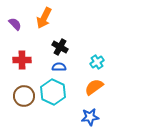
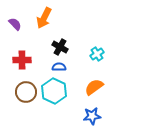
cyan cross: moved 8 px up
cyan hexagon: moved 1 px right, 1 px up
brown circle: moved 2 px right, 4 px up
blue star: moved 2 px right, 1 px up
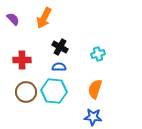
purple semicircle: moved 2 px left, 5 px up
cyan cross: moved 1 px right; rotated 16 degrees clockwise
orange semicircle: moved 1 px right, 2 px down; rotated 36 degrees counterclockwise
cyan hexagon: rotated 20 degrees counterclockwise
blue star: moved 1 px right, 1 px down; rotated 12 degrees clockwise
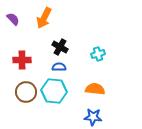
orange semicircle: rotated 78 degrees clockwise
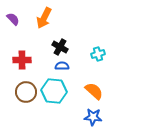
blue semicircle: moved 3 px right, 1 px up
orange semicircle: moved 1 px left, 2 px down; rotated 36 degrees clockwise
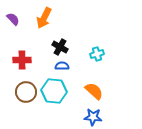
cyan cross: moved 1 px left
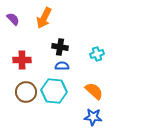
black cross: rotated 21 degrees counterclockwise
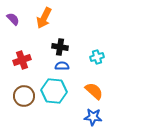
cyan cross: moved 3 px down
red cross: rotated 18 degrees counterclockwise
brown circle: moved 2 px left, 4 px down
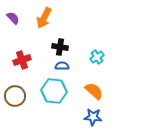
purple semicircle: moved 1 px up
cyan cross: rotated 16 degrees counterclockwise
brown circle: moved 9 px left
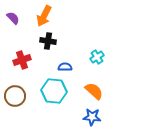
orange arrow: moved 2 px up
black cross: moved 12 px left, 6 px up
blue semicircle: moved 3 px right, 1 px down
blue star: moved 1 px left
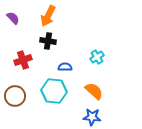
orange arrow: moved 4 px right
red cross: moved 1 px right
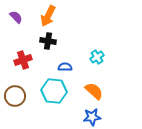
purple semicircle: moved 3 px right, 1 px up
blue star: rotated 12 degrees counterclockwise
